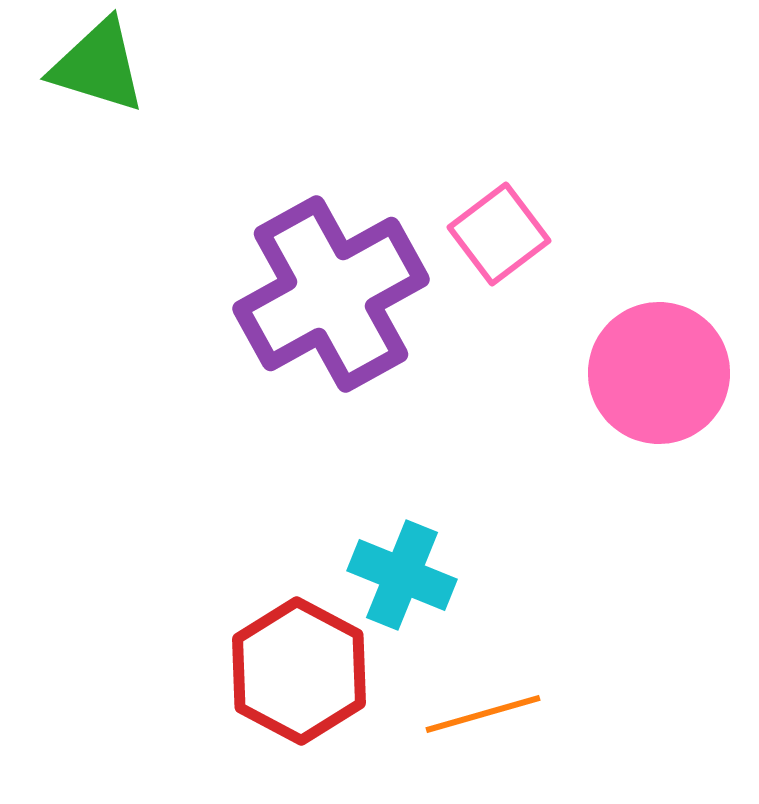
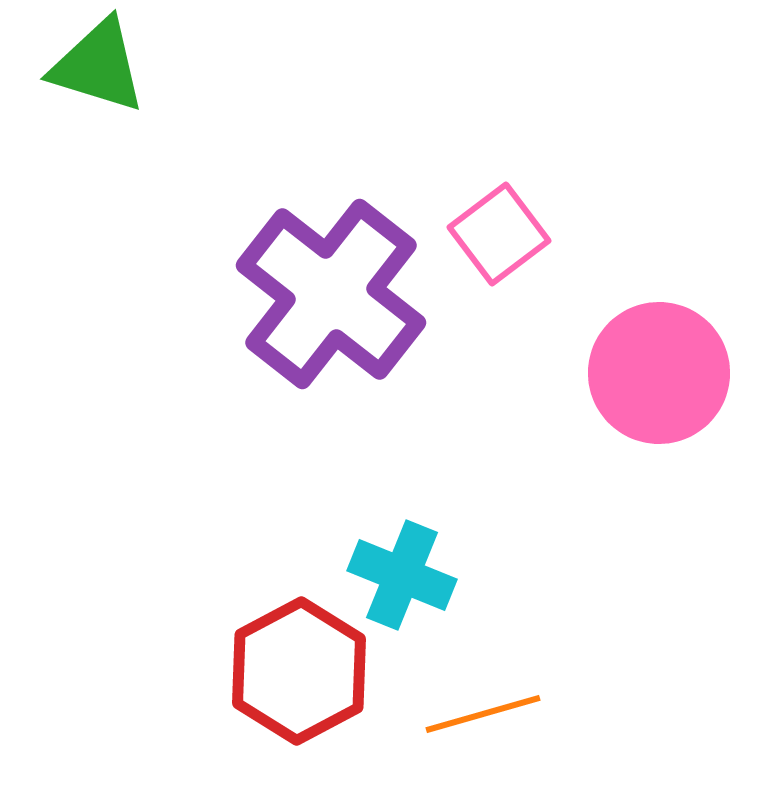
purple cross: rotated 23 degrees counterclockwise
red hexagon: rotated 4 degrees clockwise
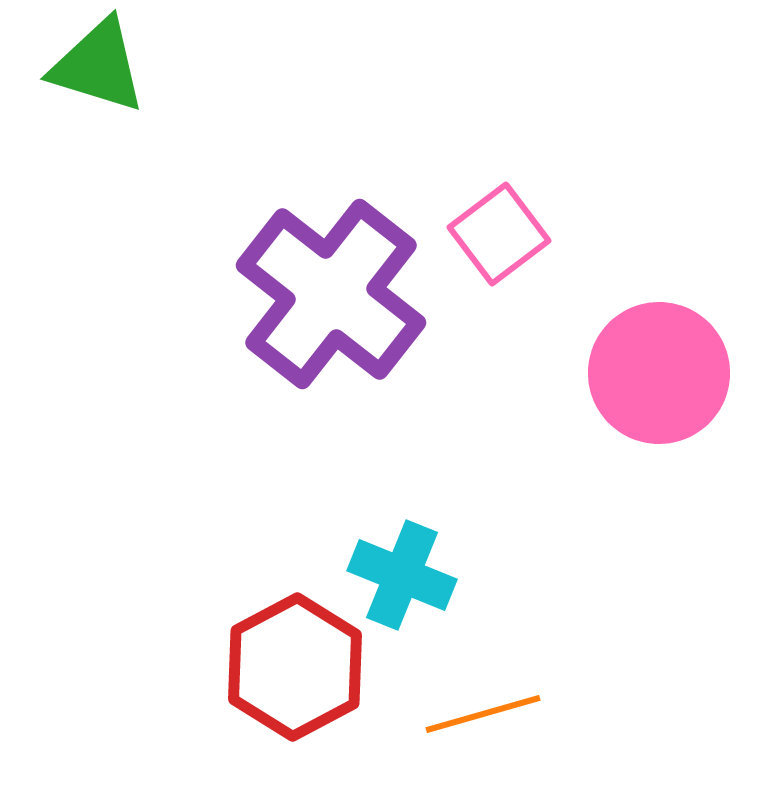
red hexagon: moved 4 px left, 4 px up
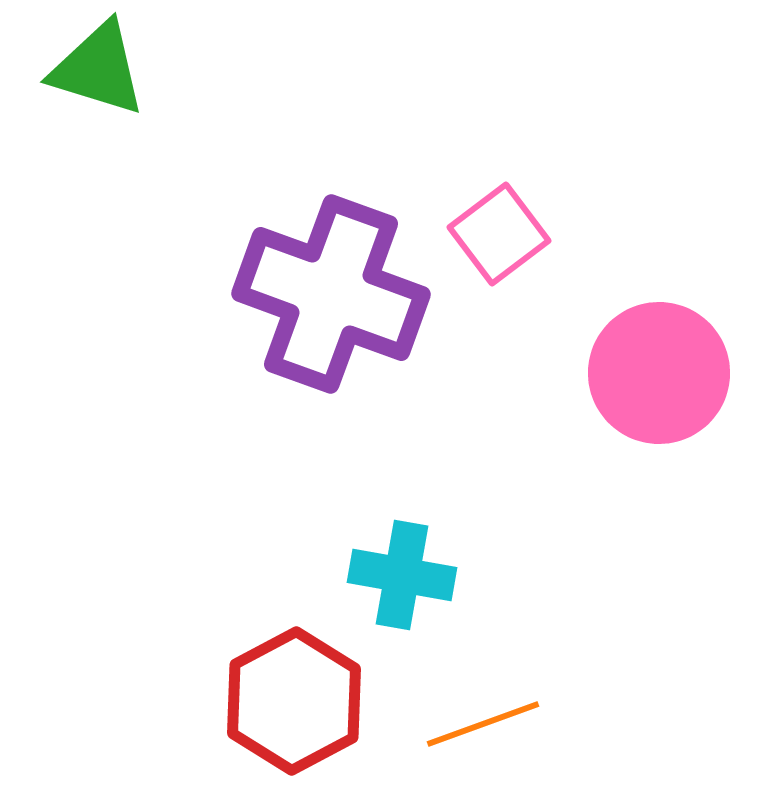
green triangle: moved 3 px down
purple cross: rotated 18 degrees counterclockwise
cyan cross: rotated 12 degrees counterclockwise
red hexagon: moved 1 px left, 34 px down
orange line: moved 10 px down; rotated 4 degrees counterclockwise
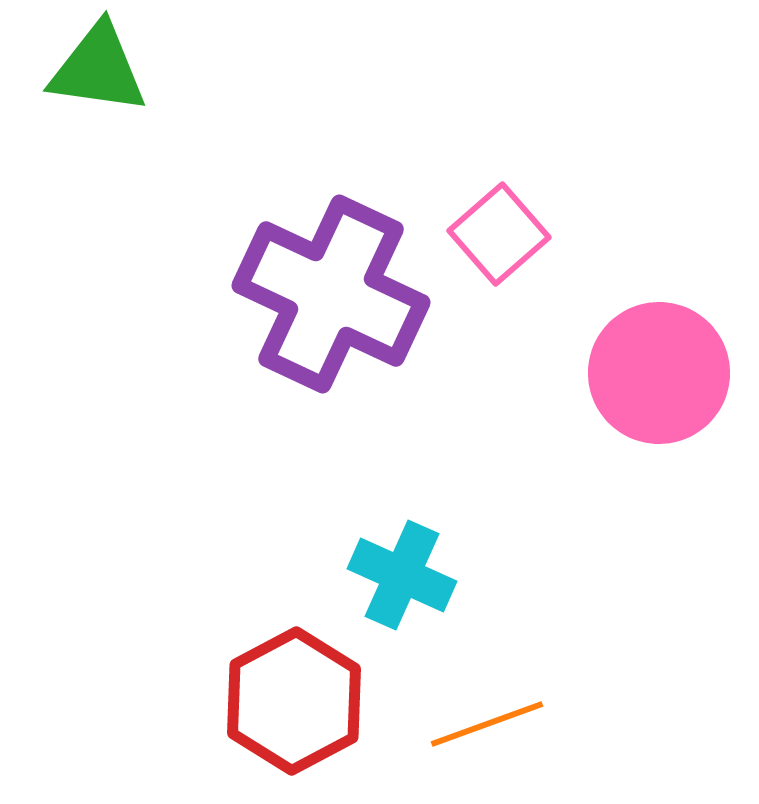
green triangle: rotated 9 degrees counterclockwise
pink square: rotated 4 degrees counterclockwise
purple cross: rotated 5 degrees clockwise
cyan cross: rotated 14 degrees clockwise
orange line: moved 4 px right
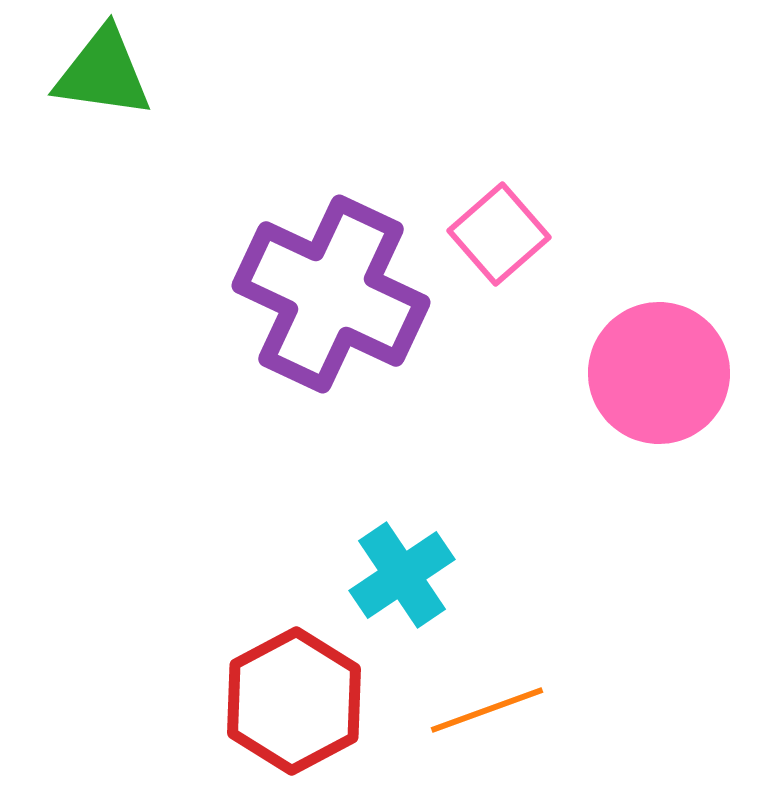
green triangle: moved 5 px right, 4 px down
cyan cross: rotated 32 degrees clockwise
orange line: moved 14 px up
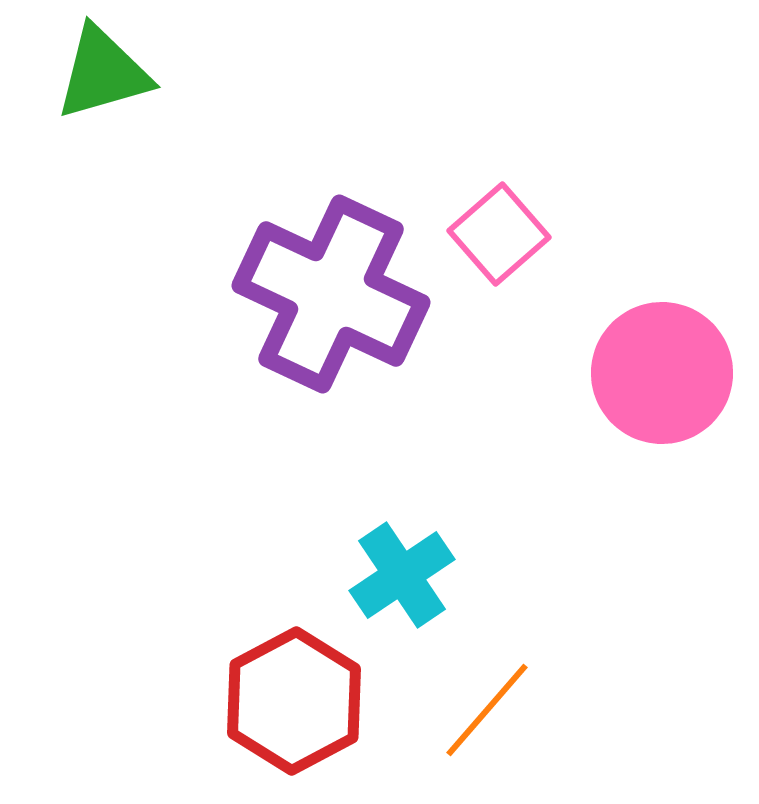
green triangle: rotated 24 degrees counterclockwise
pink circle: moved 3 px right
orange line: rotated 29 degrees counterclockwise
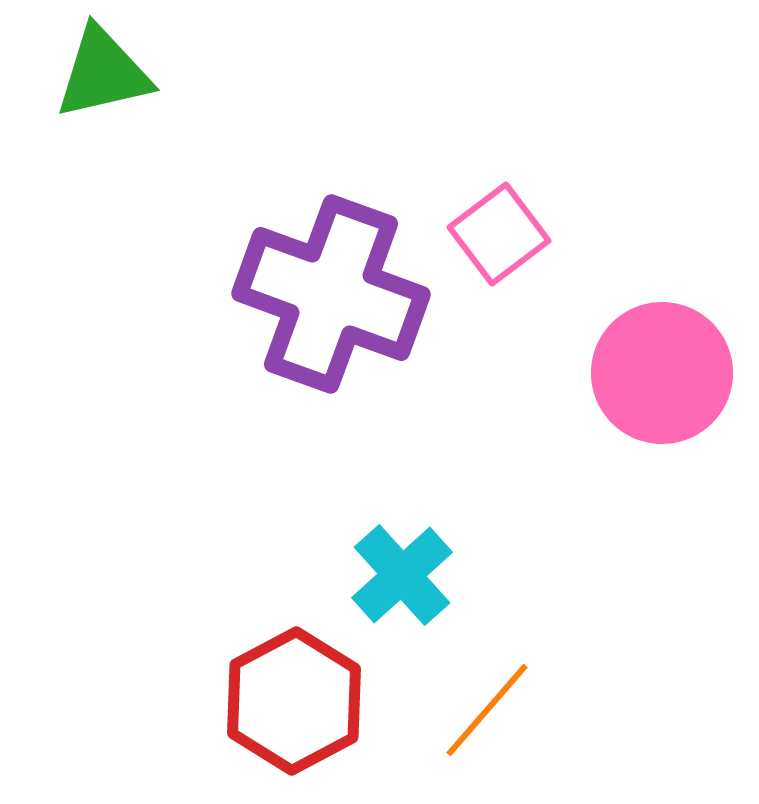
green triangle: rotated 3 degrees clockwise
pink square: rotated 4 degrees clockwise
purple cross: rotated 5 degrees counterclockwise
cyan cross: rotated 8 degrees counterclockwise
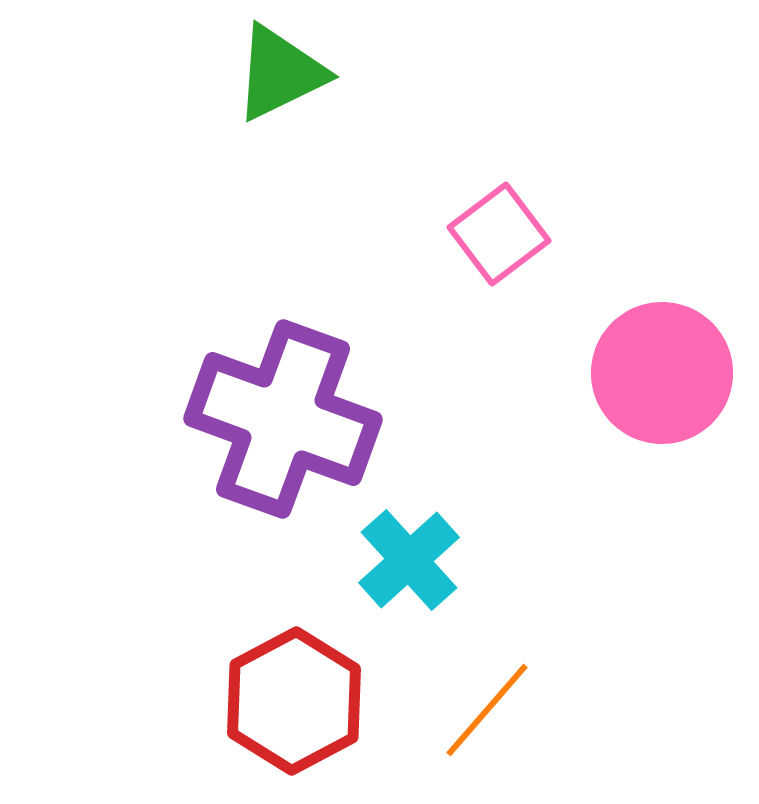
green triangle: moved 177 px right; rotated 13 degrees counterclockwise
purple cross: moved 48 px left, 125 px down
cyan cross: moved 7 px right, 15 px up
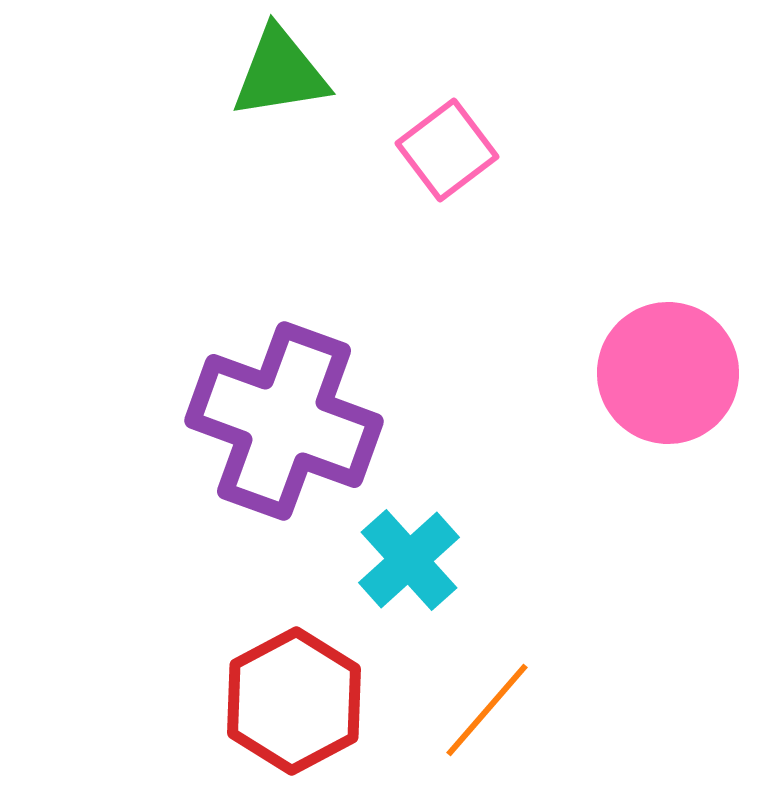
green triangle: rotated 17 degrees clockwise
pink square: moved 52 px left, 84 px up
pink circle: moved 6 px right
purple cross: moved 1 px right, 2 px down
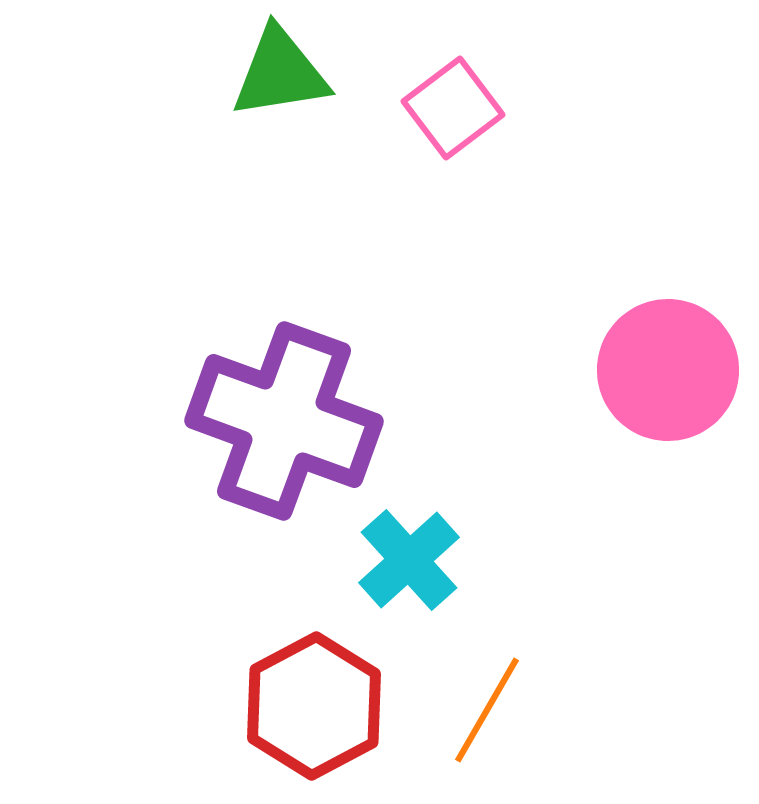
pink square: moved 6 px right, 42 px up
pink circle: moved 3 px up
red hexagon: moved 20 px right, 5 px down
orange line: rotated 11 degrees counterclockwise
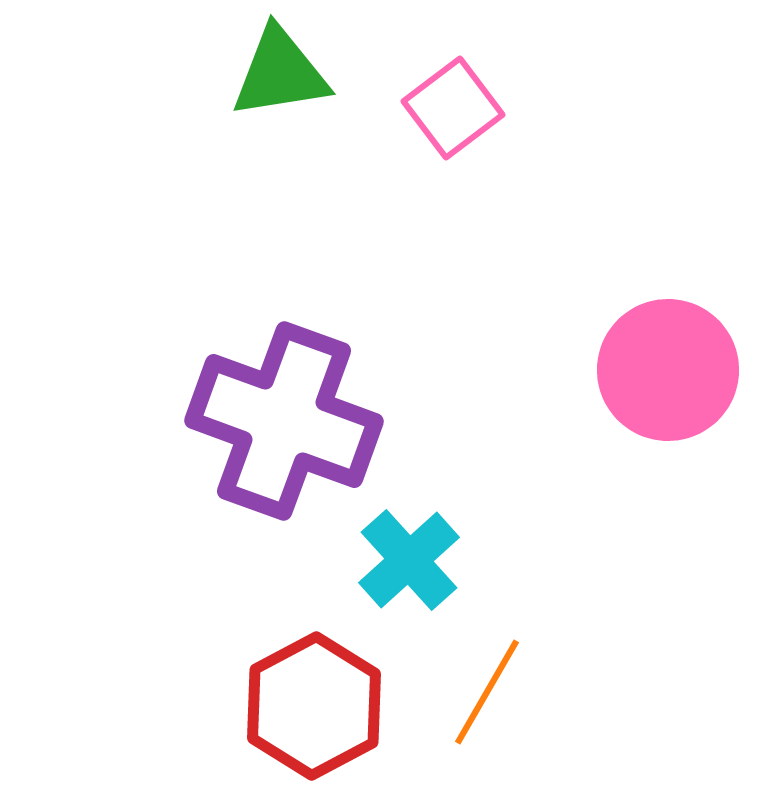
orange line: moved 18 px up
